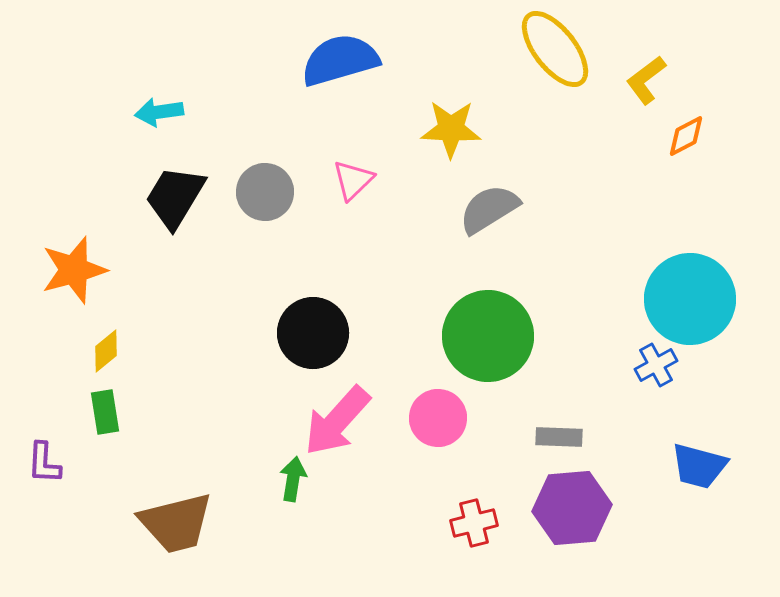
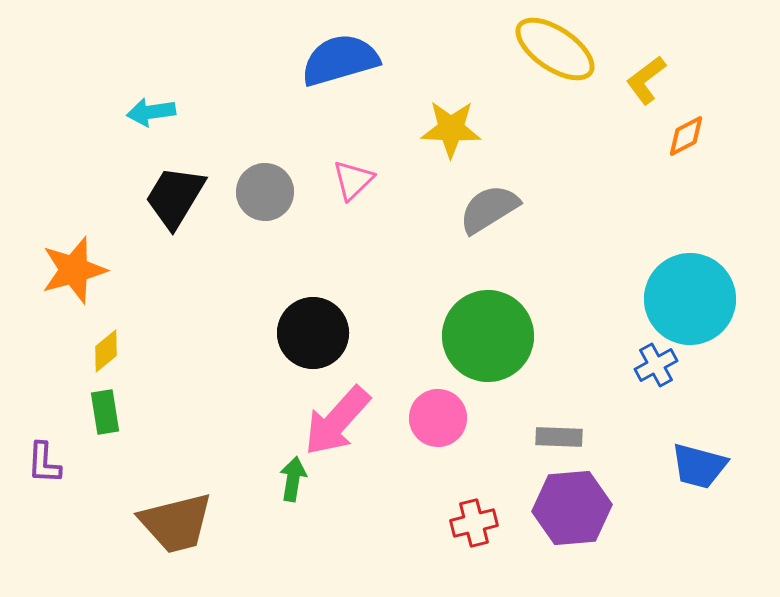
yellow ellipse: rotated 18 degrees counterclockwise
cyan arrow: moved 8 px left
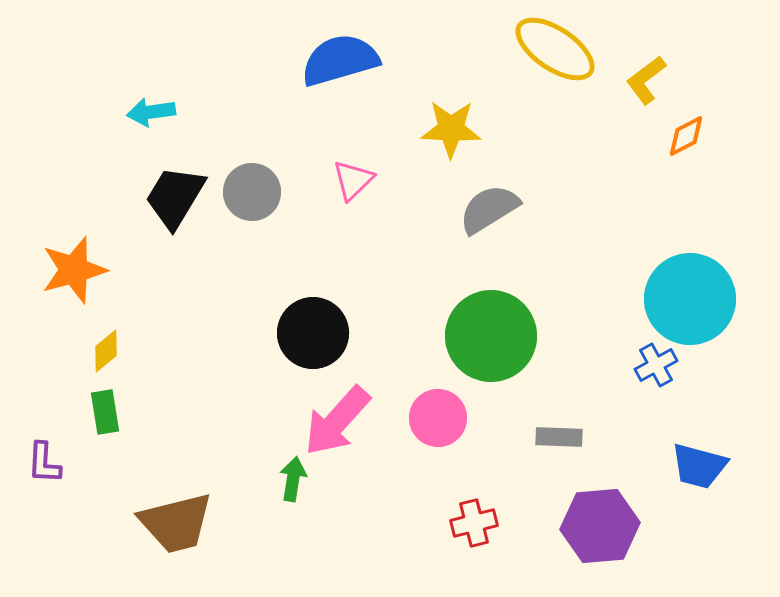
gray circle: moved 13 px left
green circle: moved 3 px right
purple hexagon: moved 28 px right, 18 px down
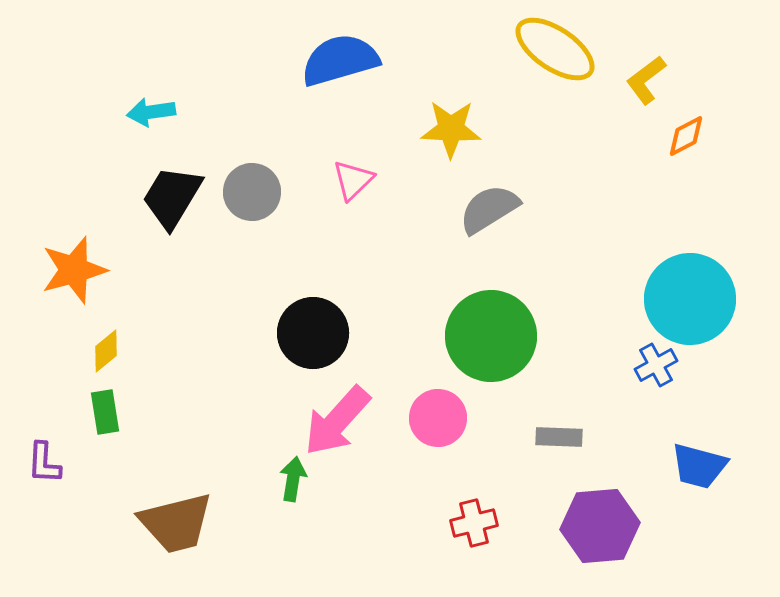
black trapezoid: moved 3 px left
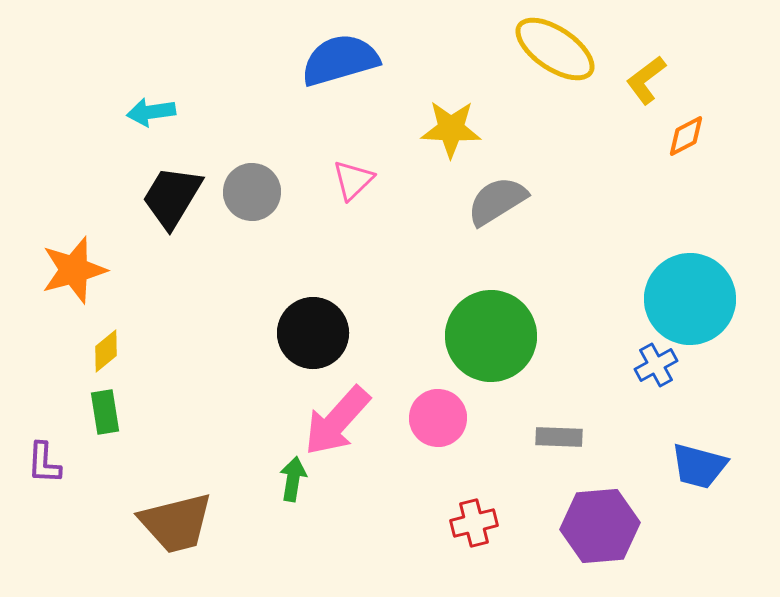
gray semicircle: moved 8 px right, 8 px up
